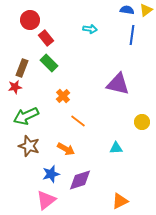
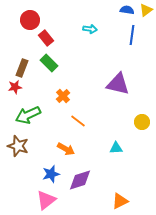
green arrow: moved 2 px right, 1 px up
brown star: moved 11 px left
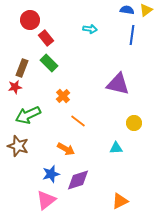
yellow circle: moved 8 px left, 1 px down
purple diamond: moved 2 px left
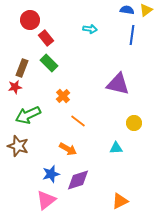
orange arrow: moved 2 px right
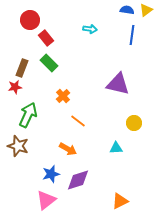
green arrow: rotated 140 degrees clockwise
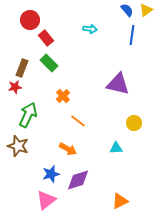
blue semicircle: rotated 40 degrees clockwise
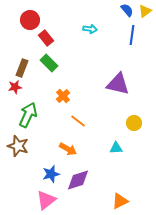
yellow triangle: moved 1 px left, 1 px down
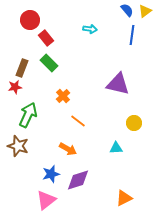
orange triangle: moved 4 px right, 3 px up
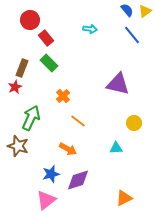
blue line: rotated 48 degrees counterclockwise
red star: rotated 16 degrees counterclockwise
green arrow: moved 3 px right, 3 px down
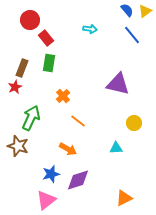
green rectangle: rotated 54 degrees clockwise
